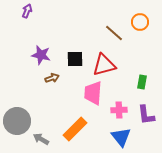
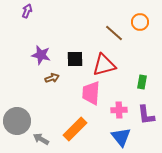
pink trapezoid: moved 2 px left
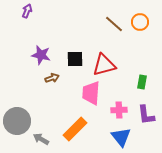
brown line: moved 9 px up
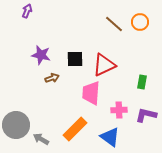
red triangle: rotated 10 degrees counterclockwise
purple L-shape: rotated 110 degrees clockwise
gray circle: moved 1 px left, 4 px down
blue triangle: moved 11 px left; rotated 15 degrees counterclockwise
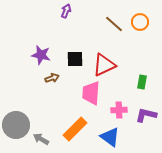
purple arrow: moved 39 px right
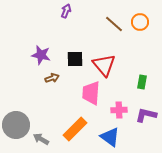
red triangle: rotated 45 degrees counterclockwise
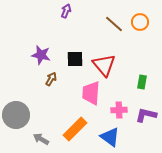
brown arrow: moved 1 px left, 1 px down; rotated 40 degrees counterclockwise
gray circle: moved 10 px up
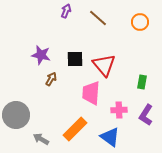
brown line: moved 16 px left, 6 px up
purple L-shape: rotated 70 degrees counterclockwise
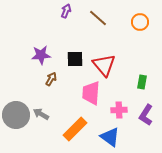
purple star: rotated 18 degrees counterclockwise
gray arrow: moved 25 px up
